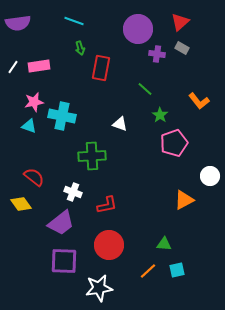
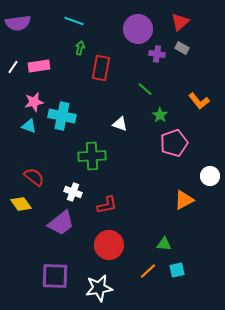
green arrow: rotated 152 degrees counterclockwise
purple square: moved 9 px left, 15 px down
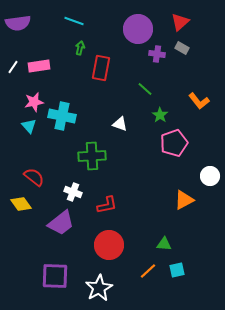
cyan triangle: rotated 28 degrees clockwise
white star: rotated 20 degrees counterclockwise
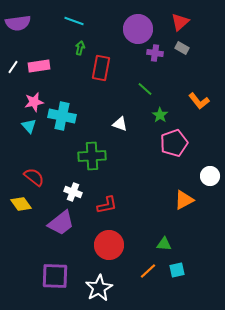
purple cross: moved 2 px left, 1 px up
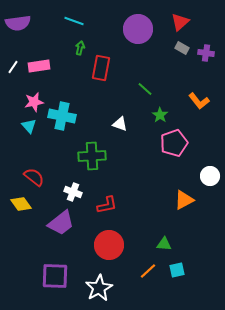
purple cross: moved 51 px right
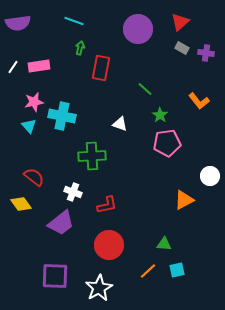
pink pentagon: moved 7 px left; rotated 12 degrees clockwise
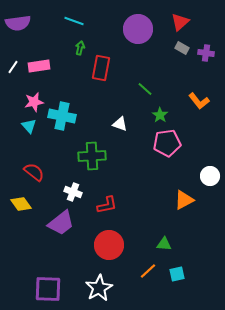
red semicircle: moved 5 px up
cyan square: moved 4 px down
purple square: moved 7 px left, 13 px down
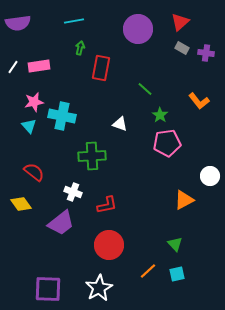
cyan line: rotated 30 degrees counterclockwise
green triangle: moved 11 px right; rotated 42 degrees clockwise
